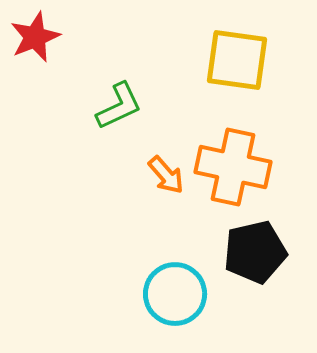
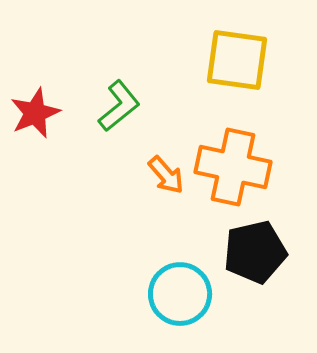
red star: moved 76 px down
green L-shape: rotated 14 degrees counterclockwise
cyan circle: moved 5 px right
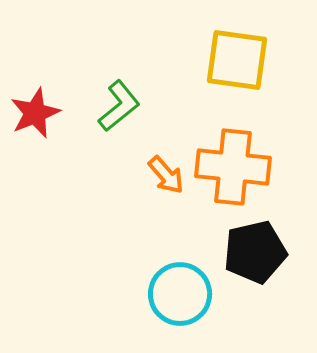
orange cross: rotated 6 degrees counterclockwise
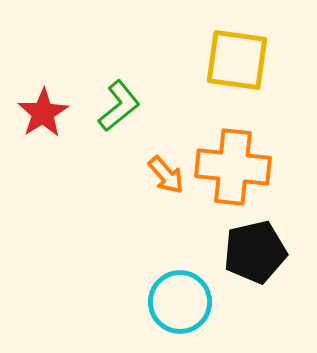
red star: moved 8 px right; rotated 9 degrees counterclockwise
cyan circle: moved 8 px down
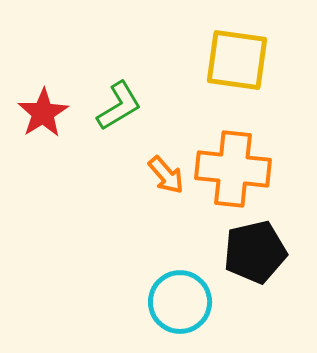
green L-shape: rotated 8 degrees clockwise
orange cross: moved 2 px down
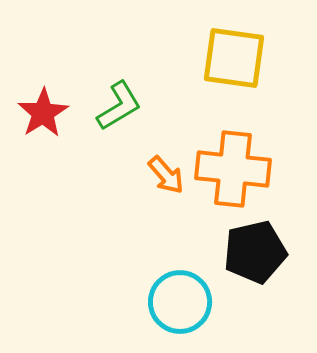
yellow square: moved 3 px left, 2 px up
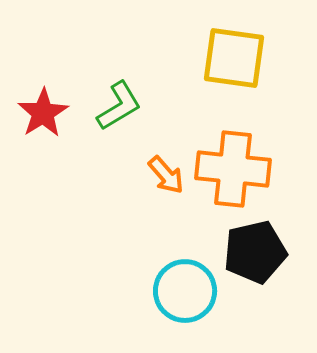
cyan circle: moved 5 px right, 11 px up
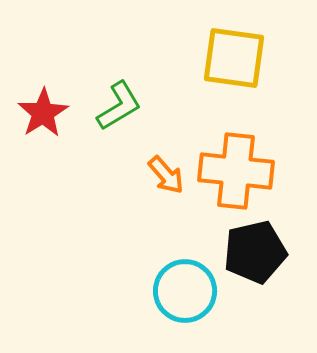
orange cross: moved 3 px right, 2 px down
